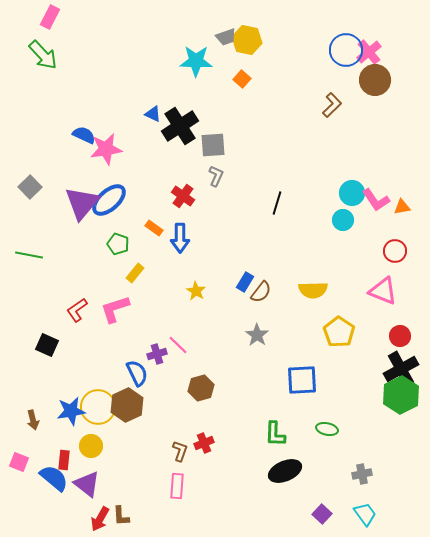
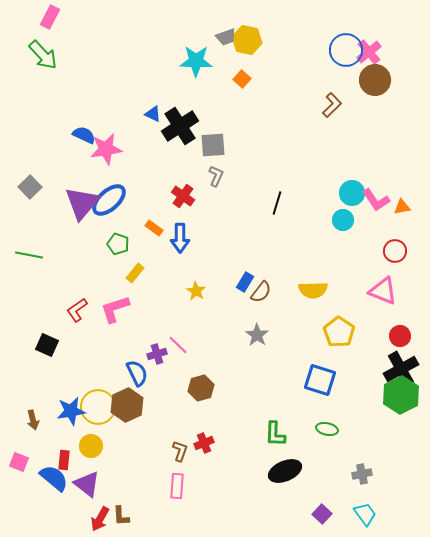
blue square at (302, 380): moved 18 px right; rotated 20 degrees clockwise
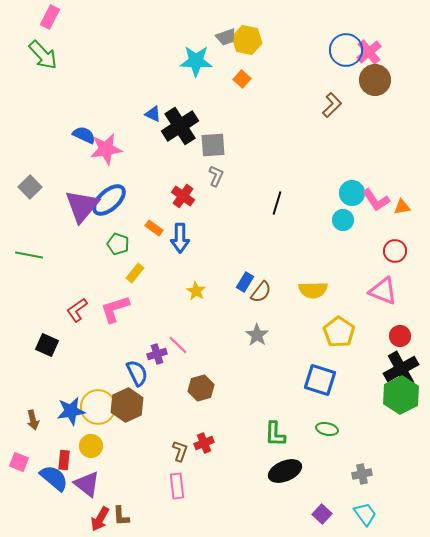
purple triangle at (82, 203): moved 3 px down
pink rectangle at (177, 486): rotated 10 degrees counterclockwise
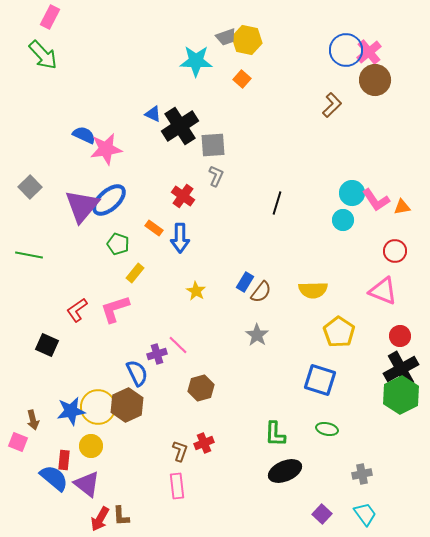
pink square at (19, 462): moved 1 px left, 20 px up
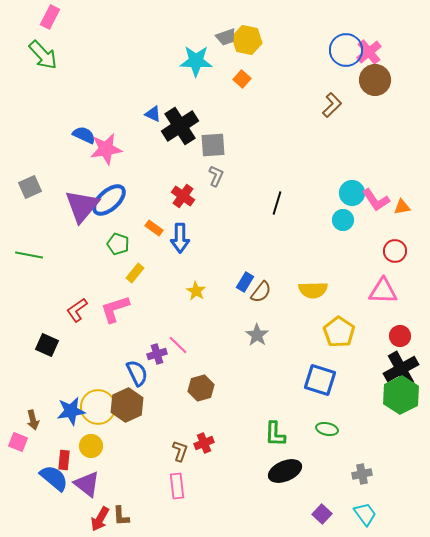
gray square at (30, 187): rotated 20 degrees clockwise
pink triangle at (383, 291): rotated 20 degrees counterclockwise
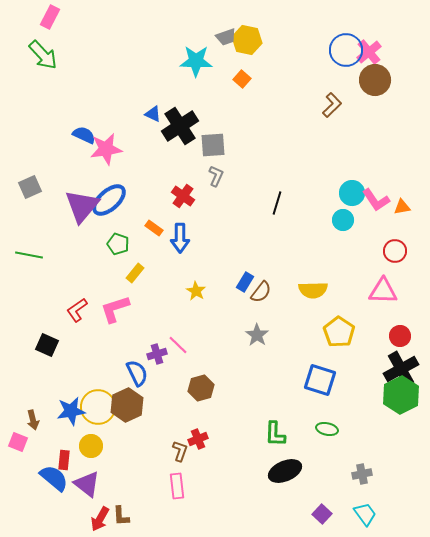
red cross at (204, 443): moved 6 px left, 4 px up
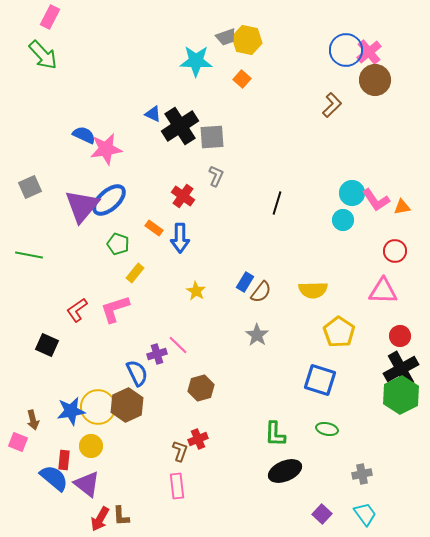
gray square at (213, 145): moved 1 px left, 8 px up
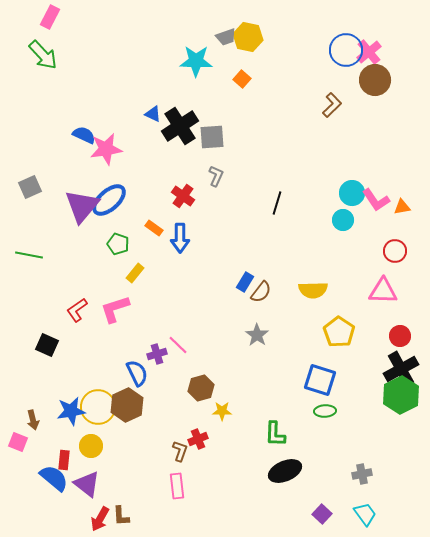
yellow hexagon at (247, 40): moved 1 px right, 3 px up
yellow star at (196, 291): moved 26 px right, 120 px down; rotated 30 degrees counterclockwise
green ellipse at (327, 429): moved 2 px left, 18 px up; rotated 15 degrees counterclockwise
